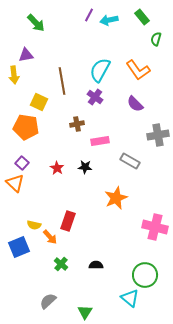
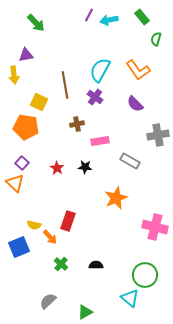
brown line: moved 3 px right, 4 px down
green triangle: rotated 28 degrees clockwise
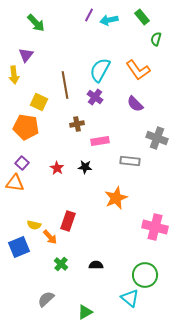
purple triangle: rotated 42 degrees counterclockwise
gray cross: moved 1 px left, 3 px down; rotated 30 degrees clockwise
gray rectangle: rotated 24 degrees counterclockwise
orange triangle: rotated 36 degrees counterclockwise
gray semicircle: moved 2 px left, 2 px up
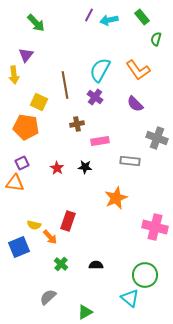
purple square: rotated 24 degrees clockwise
gray semicircle: moved 2 px right, 2 px up
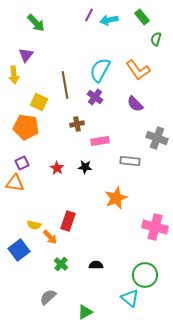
blue square: moved 3 px down; rotated 15 degrees counterclockwise
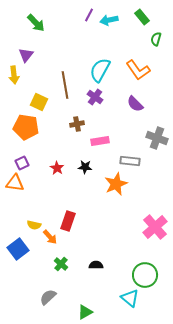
orange star: moved 14 px up
pink cross: rotated 35 degrees clockwise
blue square: moved 1 px left, 1 px up
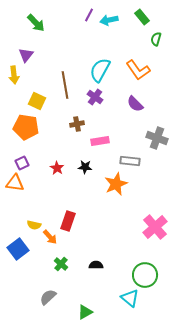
yellow square: moved 2 px left, 1 px up
